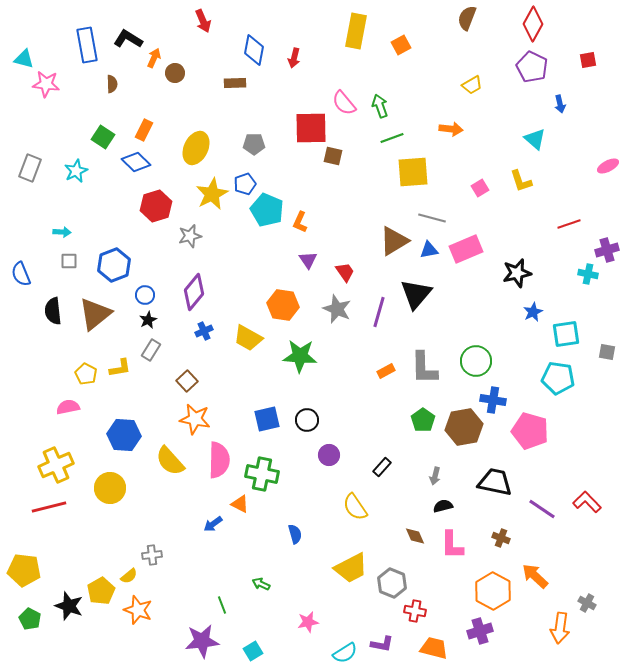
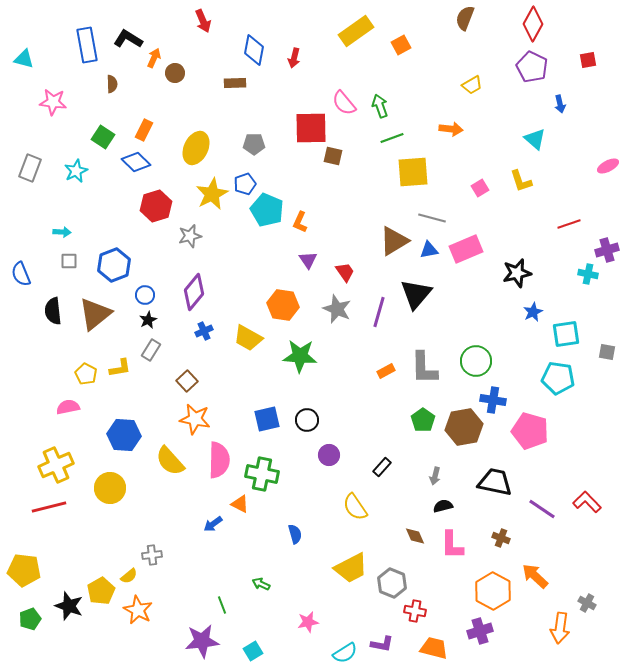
brown semicircle at (467, 18): moved 2 px left
yellow rectangle at (356, 31): rotated 44 degrees clockwise
pink star at (46, 84): moved 7 px right, 18 px down
orange star at (138, 610): rotated 8 degrees clockwise
green pentagon at (30, 619): rotated 25 degrees clockwise
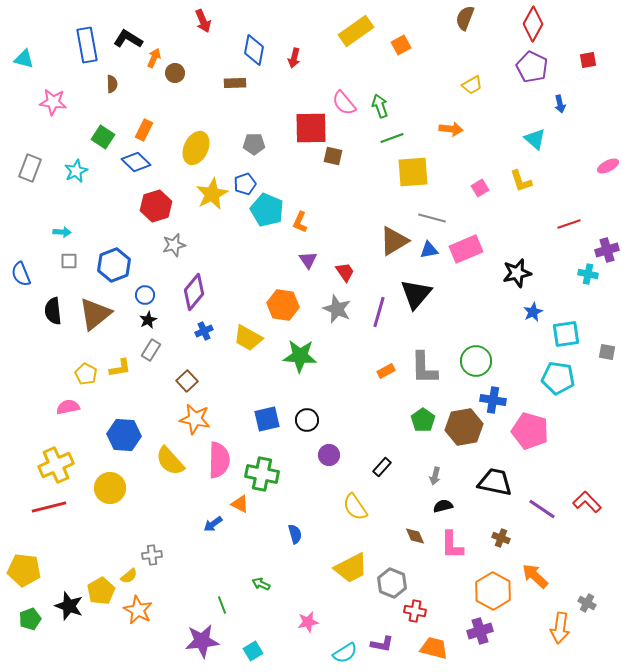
gray star at (190, 236): moved 16 px left, 9 px down
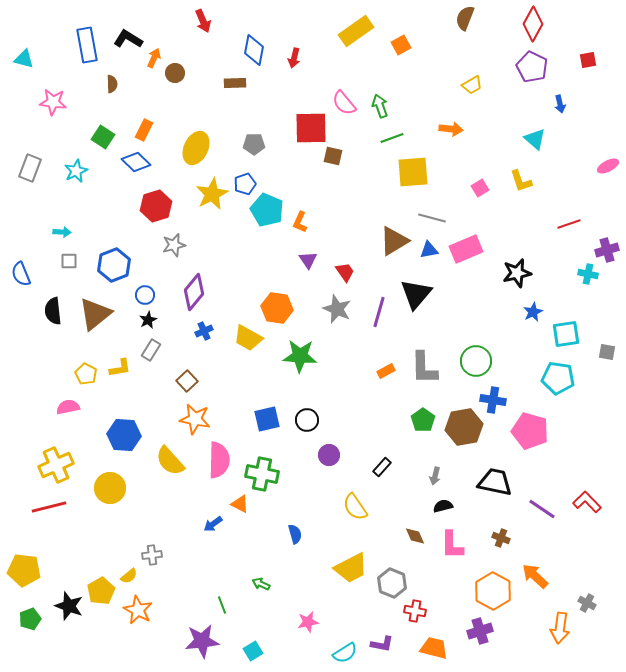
orange hexagon at (283, 305): moved 6 px left, 3 px down
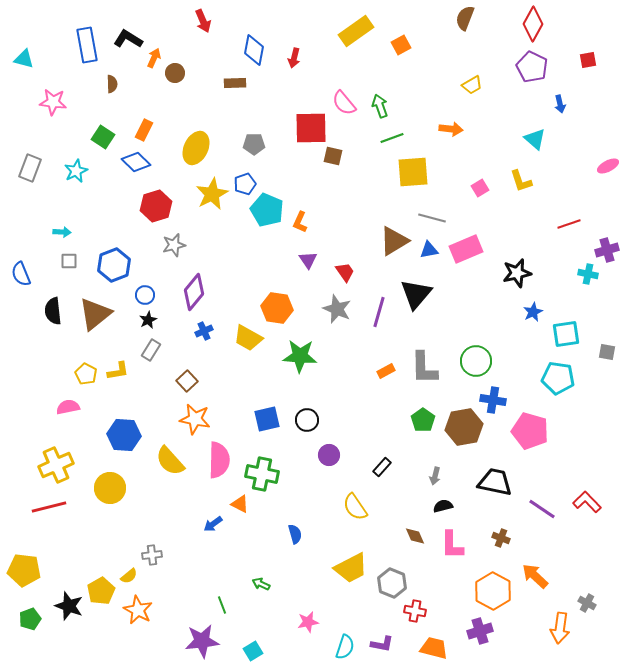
yellow L-shape at (120, 368): moved 2 px left, 3 px down
cyan semicircle at (345, 653): moved 6 px up; rotated 40 degrees counterclockwise
